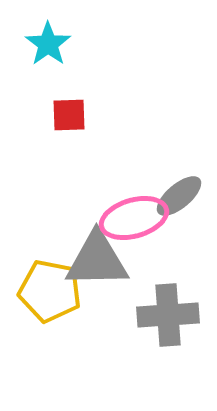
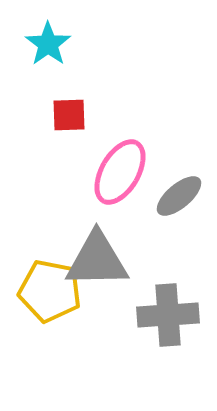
pink ellipse: moved 14 px left, 46 px up; rotated 44 degrees counterclockwise
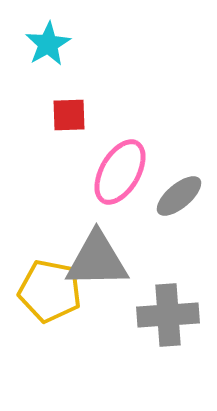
cyan star: rotated 6 degrees clockwise
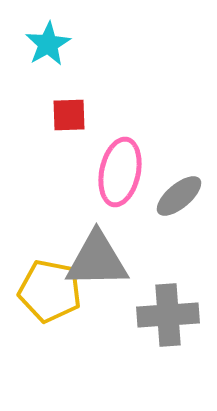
pink ellipse: rotated 18 degrees counterclockwise
